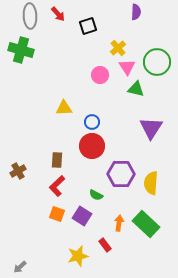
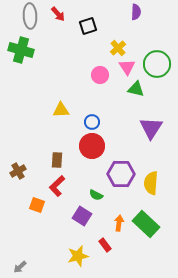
green circle: moved 2 px down
yellow triangle: moved 3 px left, 2 px down
orange square: moved 20 px left, 9 px up
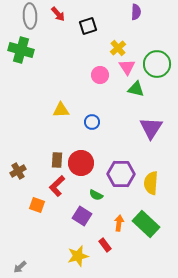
red circle: moved 11 px left, 17 px down
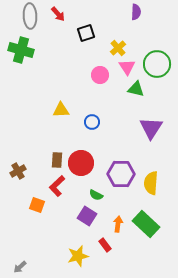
black square: moved 2 px left, 7 px down
purple square: moved 5 px right
orange arrow: moved 1 px left, 1 px down
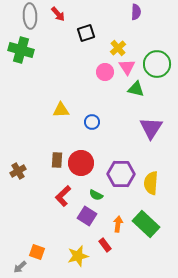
pink circle: moved 5 px right, 3 px up
red L-shape: moved 6 px right, 10 px down
orange square: moved 47 px down
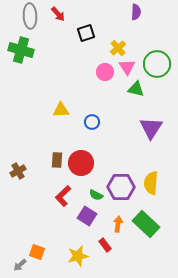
purple hexagon: moved 13 px down
gray arrow: moved 2 px up
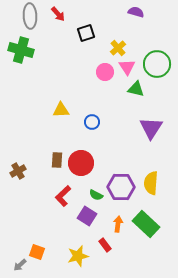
purple semicircle: rotated 77 degrees counterclockwise
